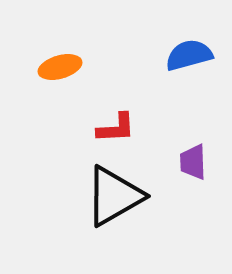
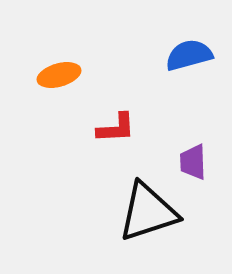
orange ellipse: moved 1 px left, 8 px down
black triangle: moved 34 px right, 16 px down; rotated 12 degrees clockwise
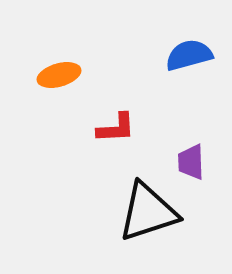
purple trapezoid: moved 2 px left
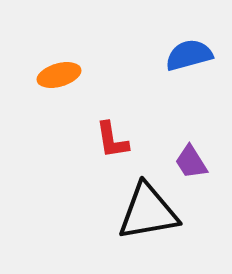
red L-shape: moved 4 px left, 12 px down; rotated 84 degrees clockwise
purple trapezoid: rotated 30 degrees counterclockwise
black triangle: rotated 8 degrees clockwise
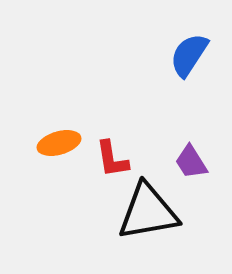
blue semicircle: rotated 42 degrees counterclockwise
orange ellipse: moved 68 px down
red L-shape: moved 19 px down
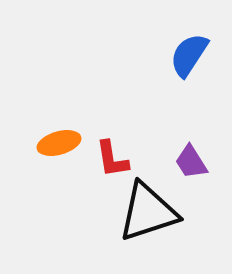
black triangle: rotated 8 degrees counterclockwise
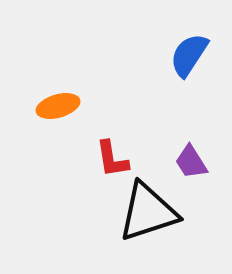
orange ellipse: moved 1 px left, 37 px up
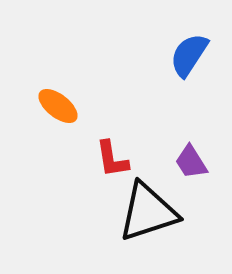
orange ellipse: rotated 54 degrees clockwise
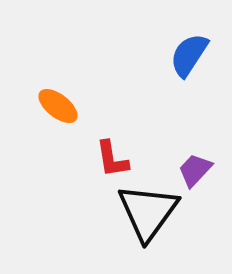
purple trapezoid: moved 4 px right, 8 px down; rotated 75 degrees clockwise
black triangle: rotated 36 degrees counterclockwise
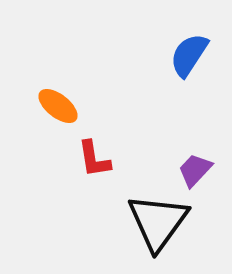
red L-shape: moved 18 px left
black triangle: moved 10 px right, 10 px down
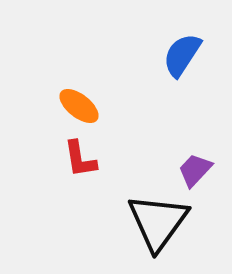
blue semicircle: moved 7 px left
orange ellipse: moved 21 px right
red L-shape: moved 14 px left
